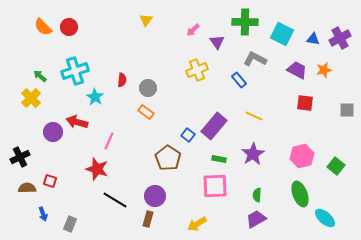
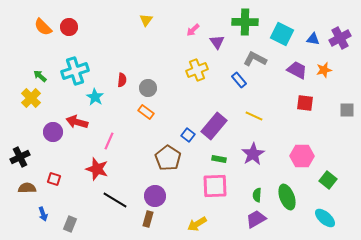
pink hexagon at (302, 156): rotated 15 degrees clockwise
green square at (336, 166): moved 8 px left, 14 px down
red square at (50, 181): moved 4 px right, 2 px up
green ellipse at (300, 194): moved 13 px left, 3 px down
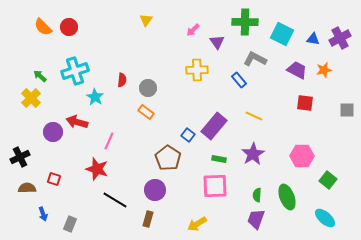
yellow cross at (197, 70): rotated 20 degrees clockwise
purple circle at (155, 196): moved 6 px up
purple trapezoid at (256, 219): rotated 40 degrees counterclockwise
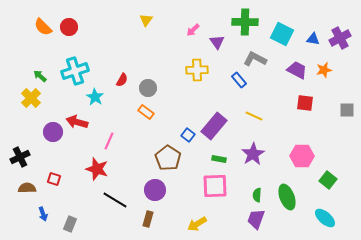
red semicircle at (122, 80): rotated 24 degrees clockwise
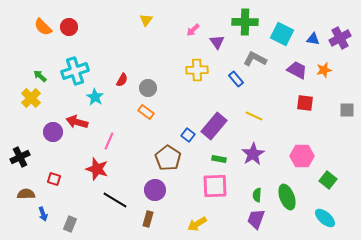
blue rectangle at (239, 80): moved 3 px left, 1 px up
brown semicircle at (27, 188): moved 1 px left, 6 px down
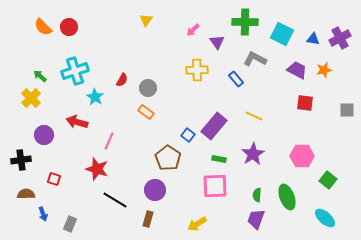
purple circle at (53, 132): moved 9 px left, 3 px down
black cross at (20, 157): moved 1 px right, 3 px down; rotated 18 degrees clockwise
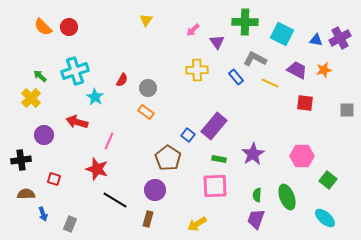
blue triangle at (313, 39): moved 3 px right, 1 px down
blue rectangle at (236, 79): moved 2 px up
yellow line at (254, 116): moved 16 px right, 33 px up
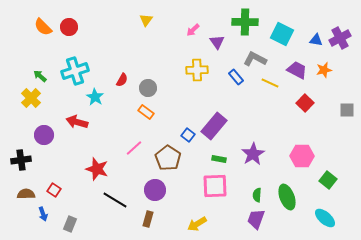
red square at (305, 103): rotated 36 degrees clockwise
pink line at (109, 141): moved 25 px right, 7 px down; rotated 24 degrees clockwise
red square at (54, 179): moved 11 px down; rotated 16 degrees clockwise
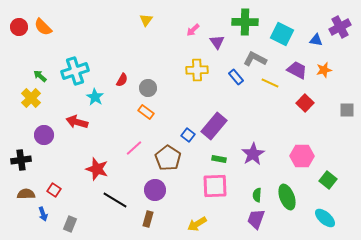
red circle at (69, 27): moved 50 px left
purple cross at (340, 38): moved 11 px up
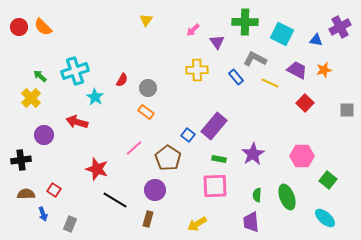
purple trapezoid at (256, 219): moved 5 px left, 3 px down; rotated 25 degrees counterclockwise
